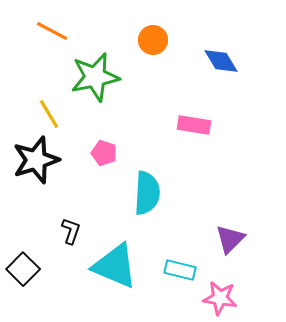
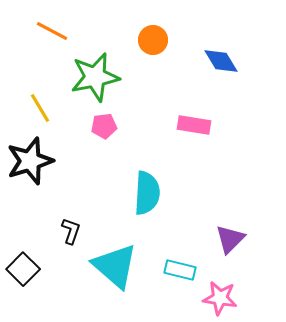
yellow line: moved 9 px left, 6 px up
pink pentagon: moved 27 px up; rotated 25 degrees counterclockwise
black star: moved 6 px left, 1 px down
cyan triangle: rotated 18 degrees clockwise
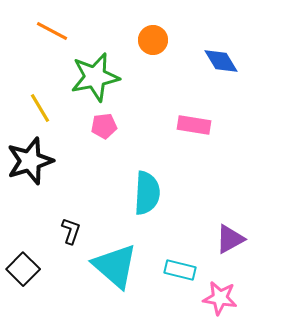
purple triangle: rotated 16 degrees clockwise
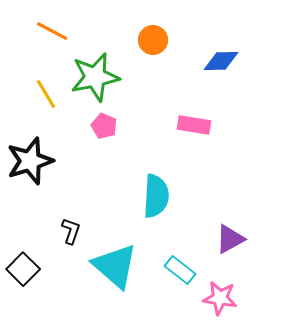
blue diamond: rotated 60 degrees counterclockwise
yellow line: moved 6 px right, 14 px up
pink pentagon: rotated 30 degrees clockwise
cyan semicircle: moved 9 px right, 3 px down
cyan rectangle: rotated 24 degrees clockwise
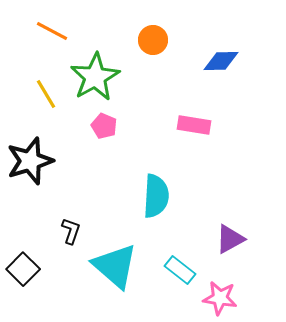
green star: rotated 18 degrees counterclockwise
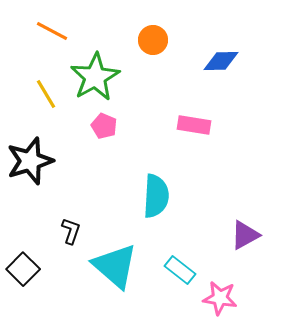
purple triangle: moved 15 px right, 4 px up
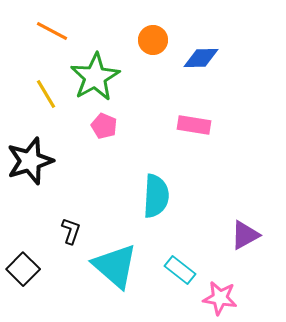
blue diamond: moved 20 px left, 3 px up
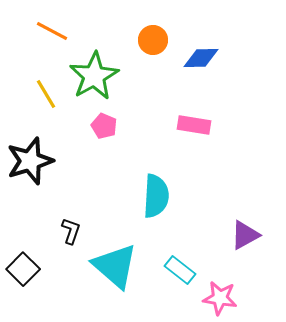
green star: moved 1 px left, 1 px up
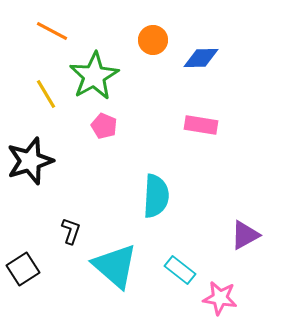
pink rectangle: moved 7 px right
black square: rotated 12 degrees clockwise
